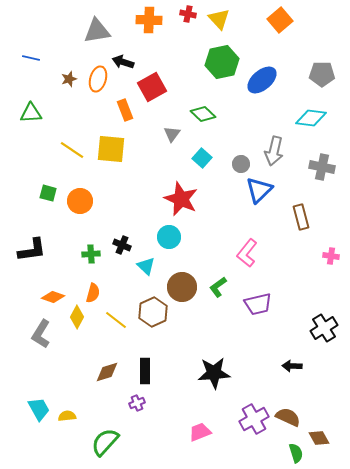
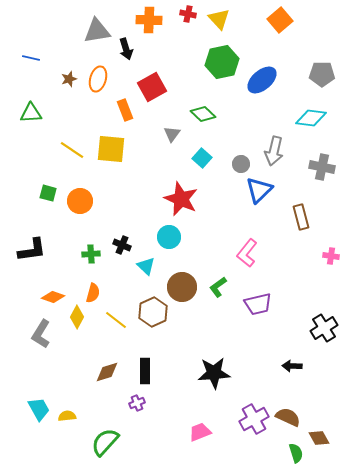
black arrow at (123, 62): moved 3 px right, 13 px up; rotated 125 degrees counterclockwise
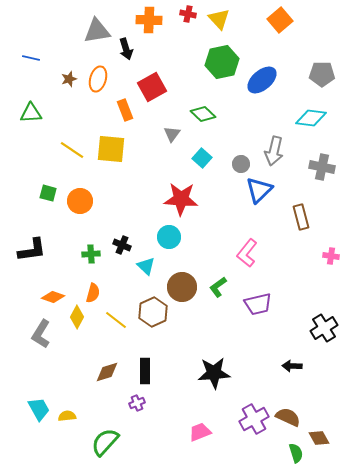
red star at (181, 199): rotated 20 degrees counterclockwise
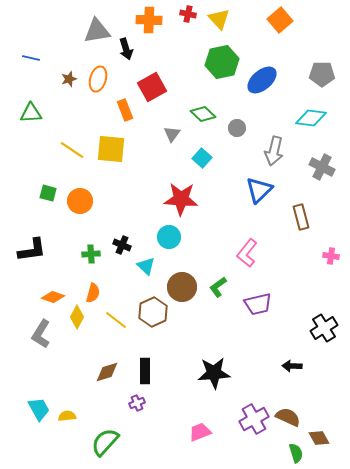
gray circle at (241, 164): moved 4 px left, 36 px up
gray cross at (322, 167): rotated 15 degrees clockwise
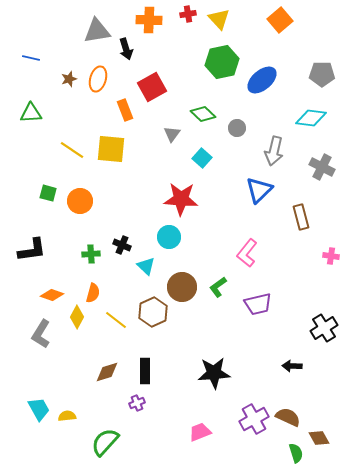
red cross at (188, 14): rotated 21 degrees counterclockwise
orange diamond at (53, 297): moved 1 px left, 2 px up
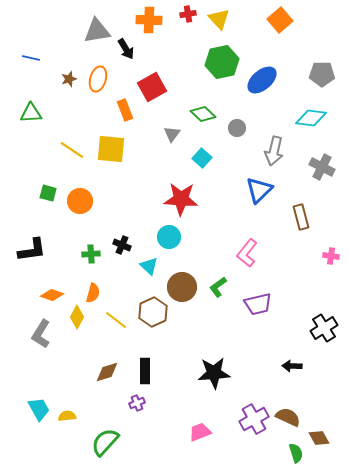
black arrow at (126, 49): rotated 15 degrees counterclockwise
cyan triangle at (146, 266): moved 3 px right
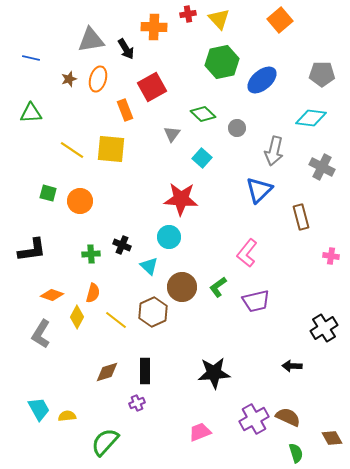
orange cross at (149, 20): moved 5 px right, 7 px down
gray triangle at (97, 31): moved 6 px left, 9 px down
purple trapezoid at (258, 304): moved 2 px left, 3 px up
brown diamond at (319, 438): moved 13 px right
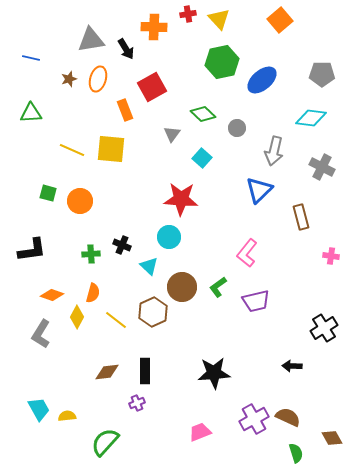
yellow line at (72, 150): rotated 10 degrees counterclockwise
brown diamond at (107, 372): rotated 10 degrees clockwise
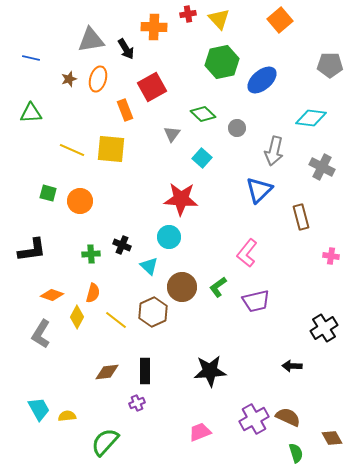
gray pentagon at (322, 74): moved 8 px right, 9 px up
black star at (214, 373): moved 4 px left, 2 px up
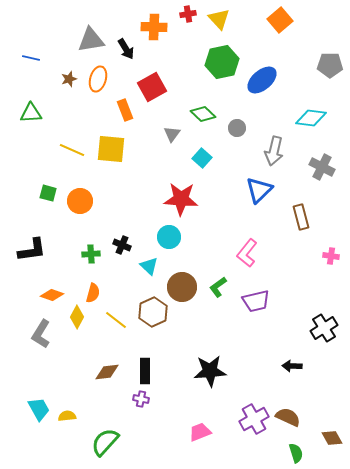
purple cross at (137, 403): moved 4 px right, 4 px up; rotated 35 degrees clockwise
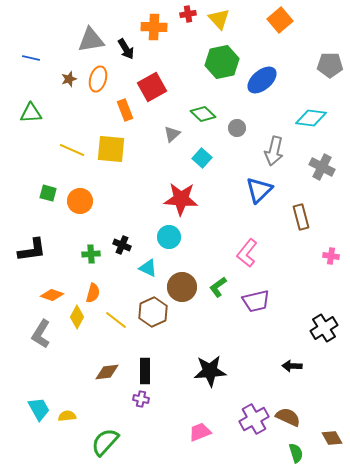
gray triangle at (172, 134): rotated 12 degrees clockwise
cyan triangle at (149, 266): moved 1 px left, 2 px down; rotated 18 degrees counterclockwise
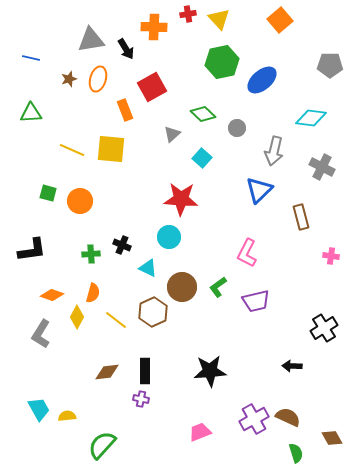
pink L-shape at (247, 253): rotated 12 degrees counterclockwise
green semicircle at (105, 442): moved 3 px left, 3 px down
